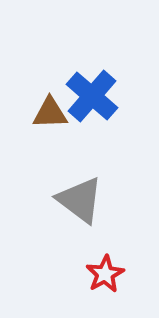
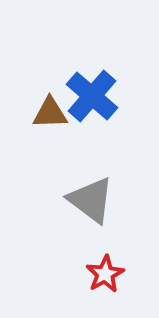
gray triangle: moved 11 px right
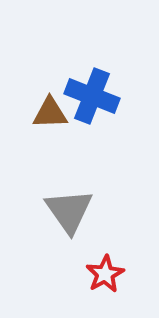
blue cross: rotated 20 degrees counterclockwise
gray triangle: moved 22 px left, 11 px down; rotated 18 degrees clockwise
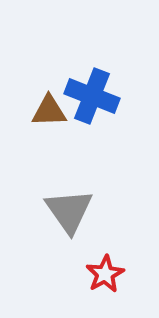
brown triangle: moved 1 px left, 2 px up
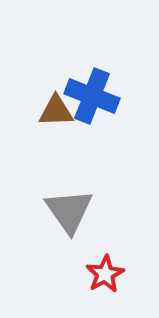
brown triangle: moved 7 px right
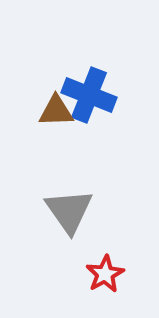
blue cross: moved 3 px left, 1 px up
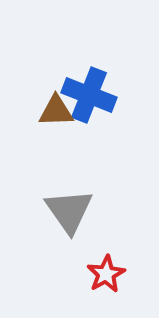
red star: moved 1 px right
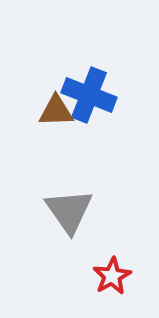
red star: moved 6 px right, 2 px down
